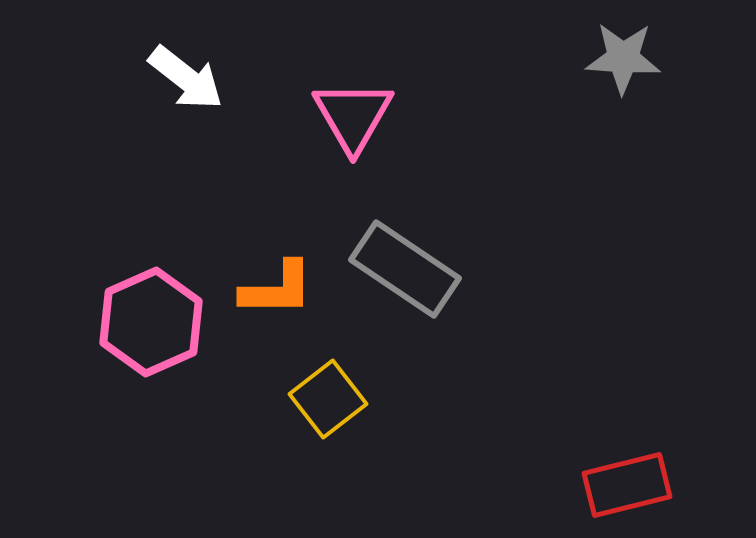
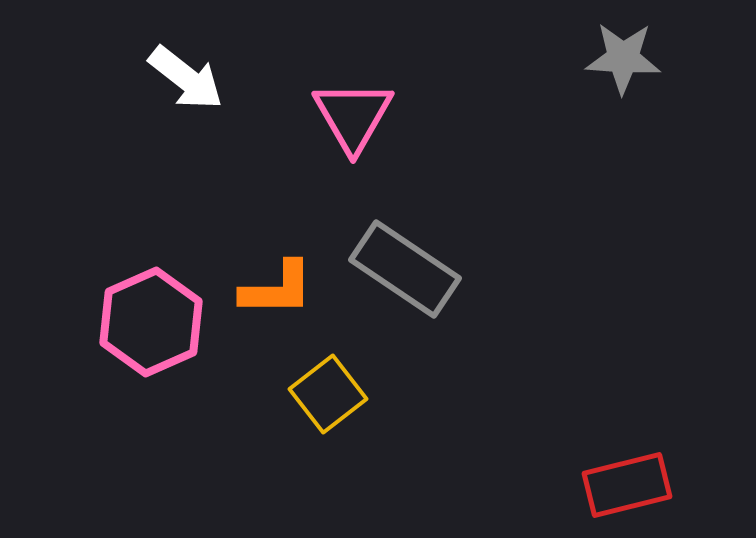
yellow square: moved 5 px up
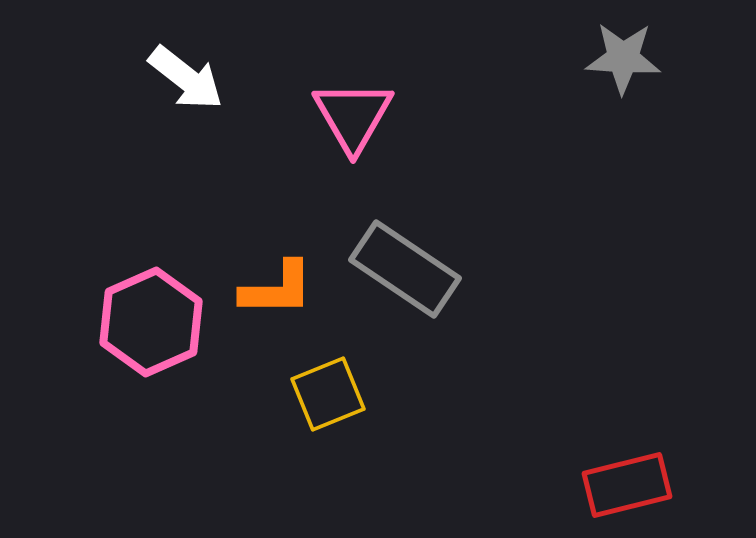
yellow square: rotated 16 degrees clockwise
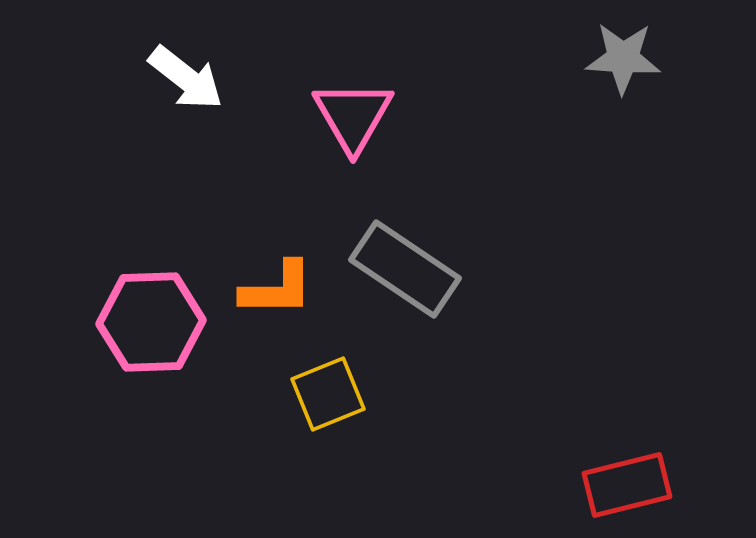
pink hexagon: rotated 22 degrees clockwise
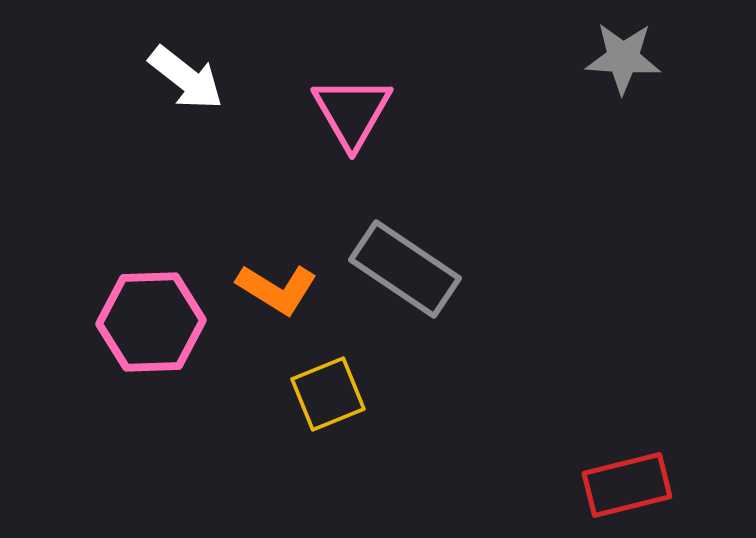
pink triangle: moved 1 px left, 4 px up
orange L-shape: rotated 32 degrees clockwise
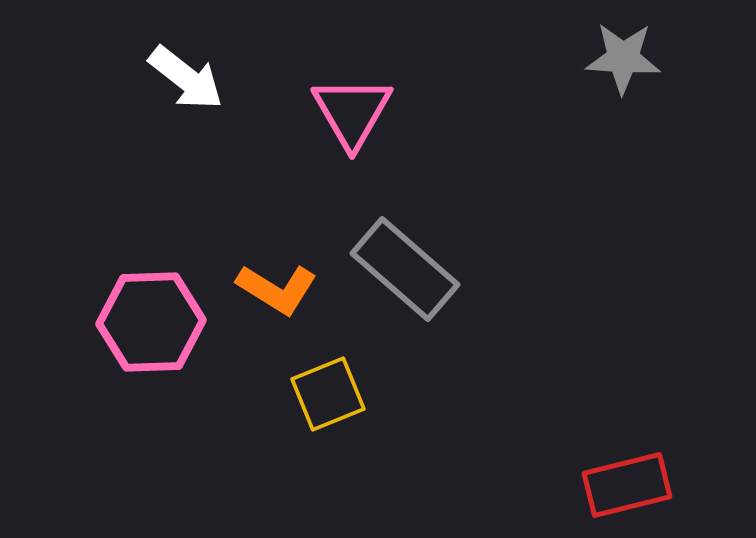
gray rectangle: rotated 7 degrees clockwise
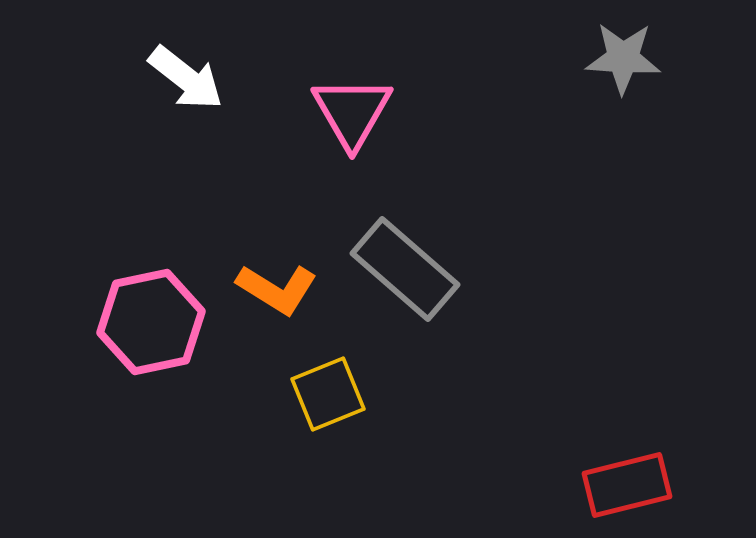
pink hexagon: rotated 10 degrees counterclockwise
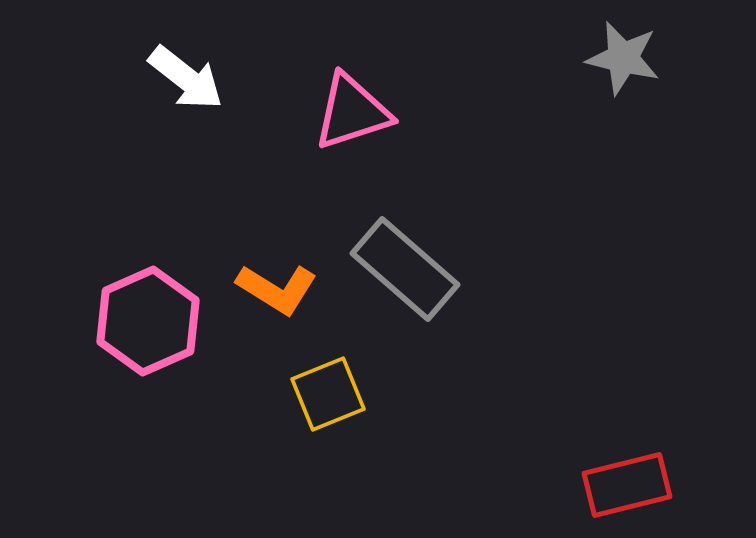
gray star: rotated 10 degrees clockwise
pink triangle: rotated 42 degrees clockwise
pink hexagon: moved 3 px left, 1 px up; rotated 12 degrees counterclockwise
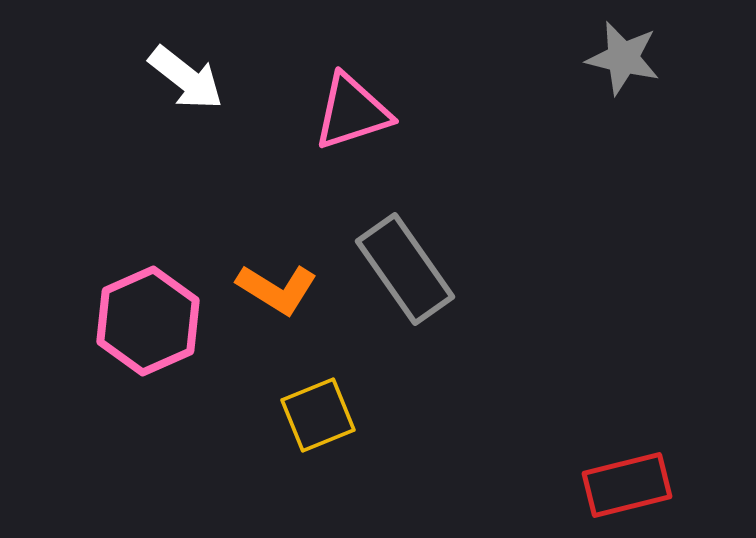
gray rectangle: rotated 14 degrees clockwise
yellow square: moved 10 px left, 21 px down
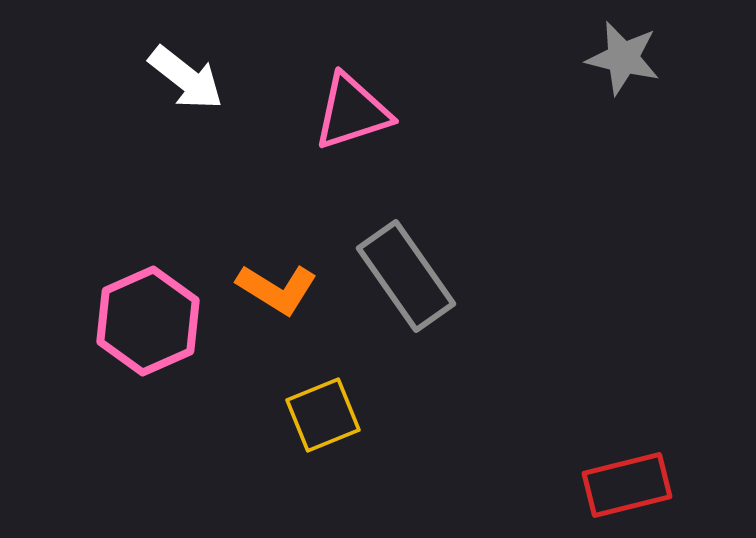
gray rectangle: moved 1 px right, 7 px down
yellow square: moved 5 px right
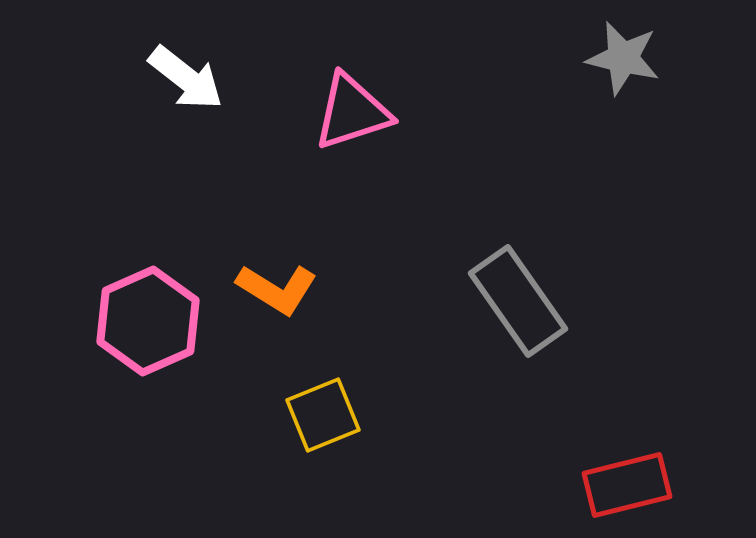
gray rectangle: moved 112 px right, 25 px down
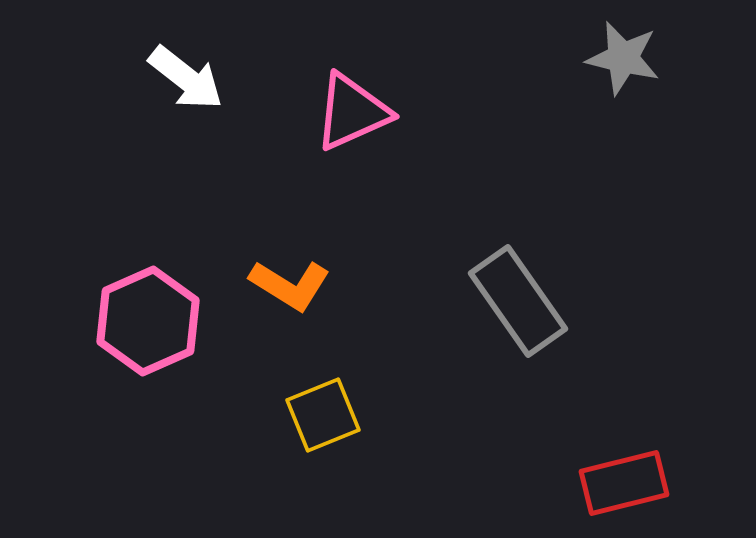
pink triangle: rotated 6 degrees counterclockwise
orange L-shape: moved 13 px right, 4 px up
red rectangle: moved 3 px left, 2 px up
